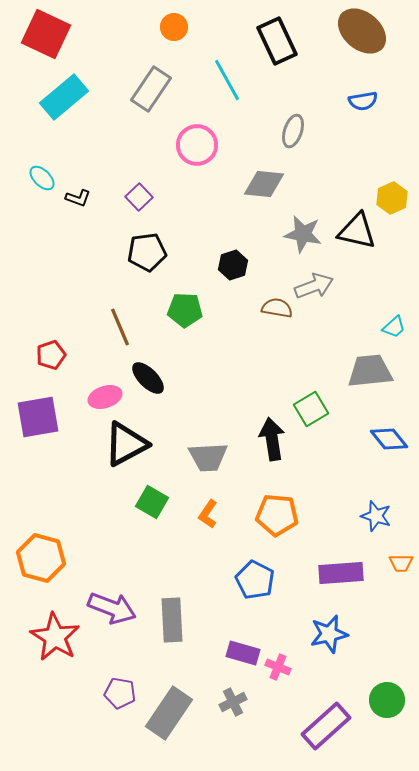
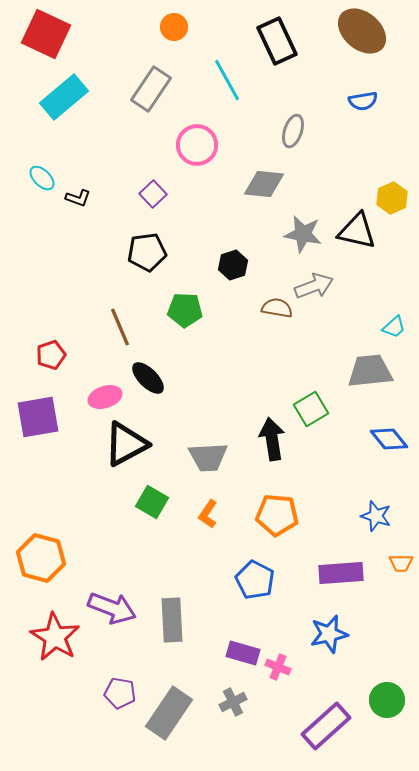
purple square at (139, 197): moved 14 px right, 3 px up
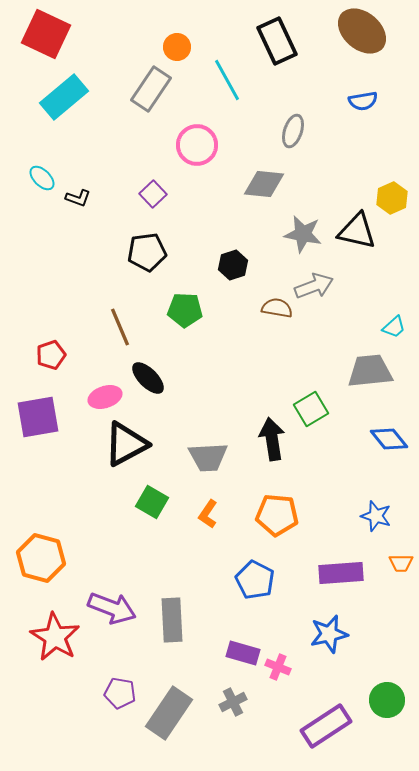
orange circle at (174, 27): moved 3 px right, 20 px down
purple rectangle at (326, 726): rotated 9 degrees clockwise
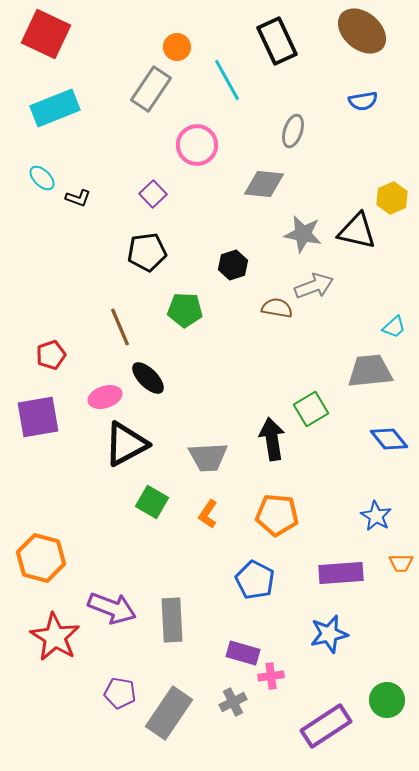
cyan rectangle at (64, 97): moved 9 px left, 11 px down; rotated 18 degrees clockwise
blue star at (376, 516): rotated 12 degrees clockwise
pink cross at (278, 667): moved 7 px left, 9 px down; rotated 30 degrees counterclockwise
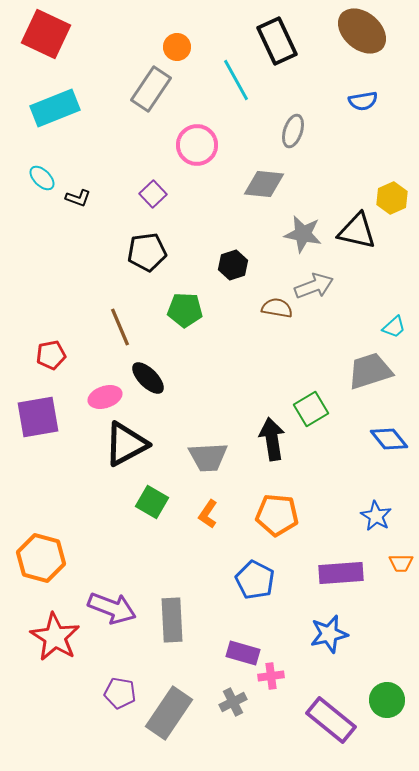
cyan line at (227, 80): moved 9 px right
red pentagon at (51, 355): rotated 8 degrees clockwise
gray trapezoid at (370, 371): rotated 12 degrees counterclockwise
purple rectangle at (326, 726): moved 5 px right, 6 px up; rotated 72 degrees clockwise
